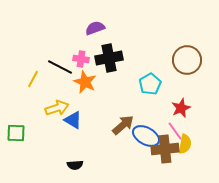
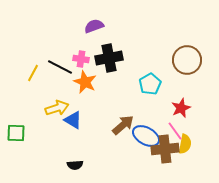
purple semicircle: moved 1 px left, 2 px up
yellow line: moved 6 px up
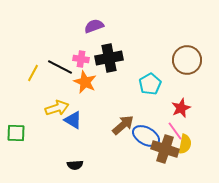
brown cross: rotated 24 degrees clockwise
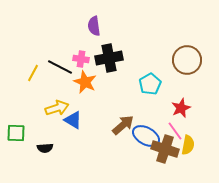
purple semicircle: rotated 78 degrees counterclockwise
yellow semicircle: moved 3 px right, 1 px down
black semicircle: moved 30 px left, 17 px up
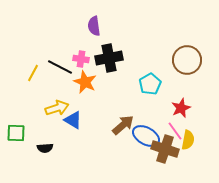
yellow semicircle: moved 5 px up
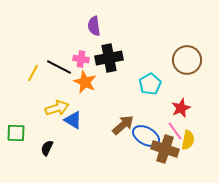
black line: moved 1 px left
black semicircle: moved 2 px right; rotated 119 degrees clockwise
